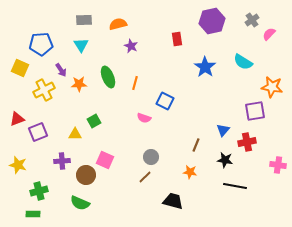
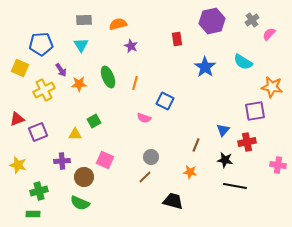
brown circle at (86, 175): moved 2 px left, 2 px down
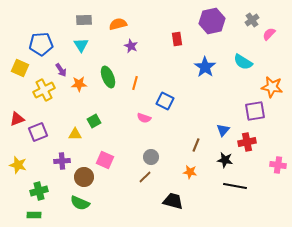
green rectangle at (33, 214): moved 1 px right, 1 px down
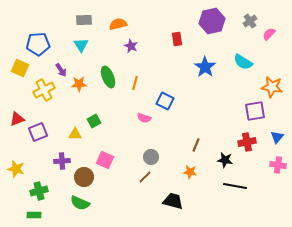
gray cross at (252, 20): moved 2 px left, 1 px down
blue pentagon at (41, 44): moved 3 px left
blue triangle at (223, 130): moved 54 px right, 7 px down
yellow star at (18, 165): moved 2 px left, 4 px down
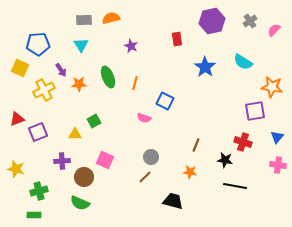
orange semicircle at (118, 24): moved 7 px left, 6 px up
pink semicircle at (269, 34): moved 5 px right, 4 px up
red cross at (247, 142): moved 4 px left; rotated 30 degrees clockwise
